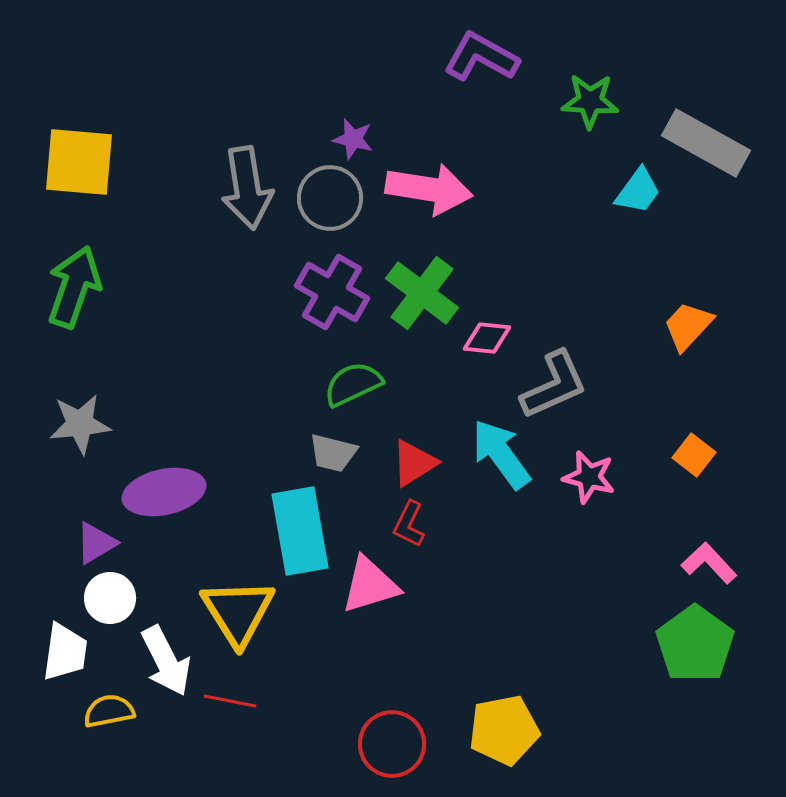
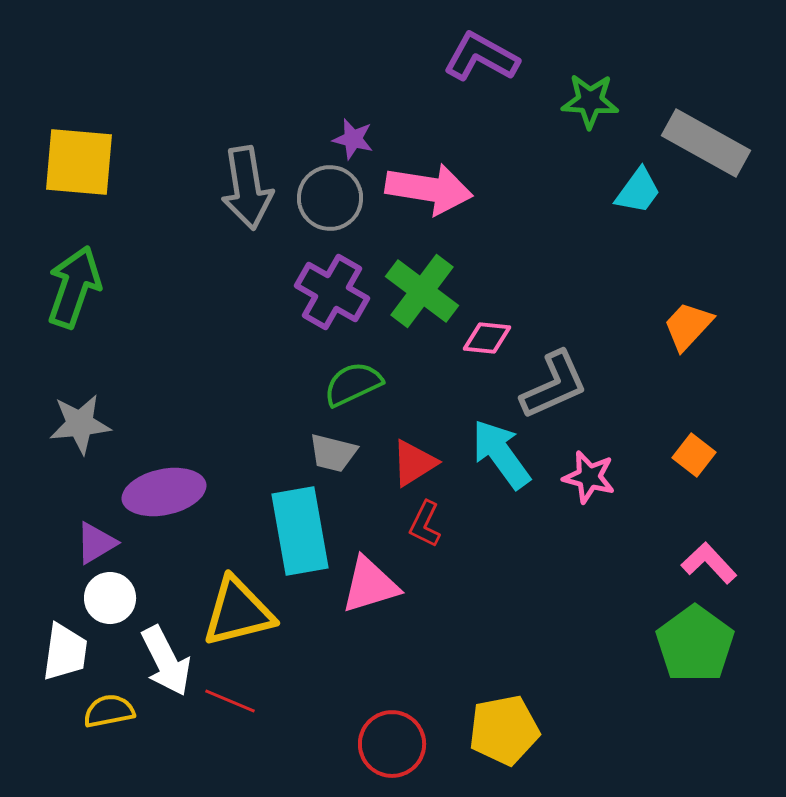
green cross: moved 2 px up
red L-shape: moved 16 px right
yellow triangle: rotated 48 degrees clockwise
red line: rotated 12 degrees clockwise
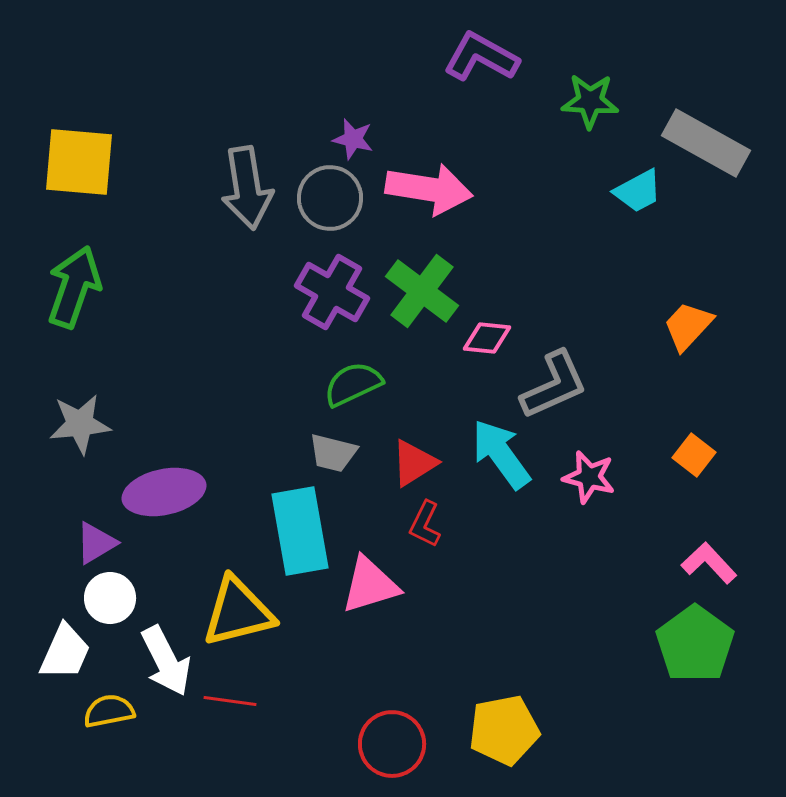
cyan trapezoid: rotated 26 degrees clockwise
white trapezoid: rotated 16 degrees clockwise
red line: rotated 15 degrees counterclockwise
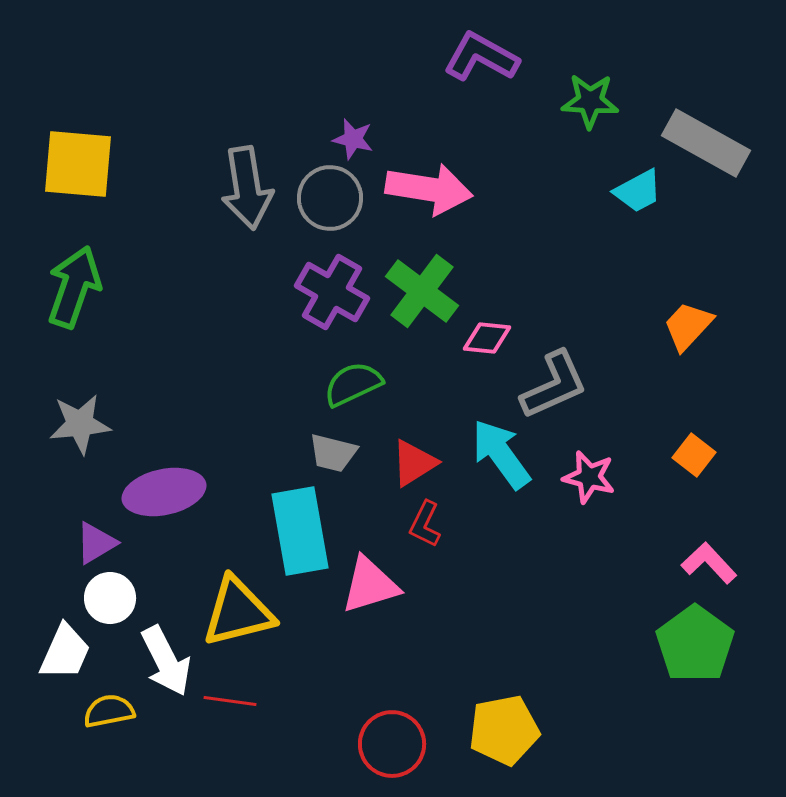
yellow square: moved 1 px left, 2 px down
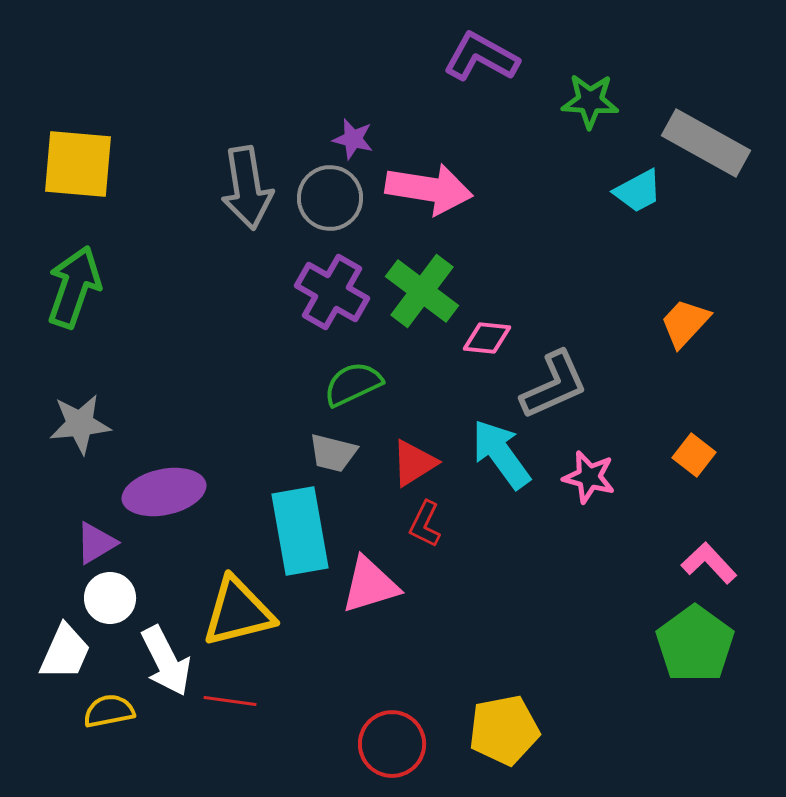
orange trapezoid: moved 3 px left, 3 px up
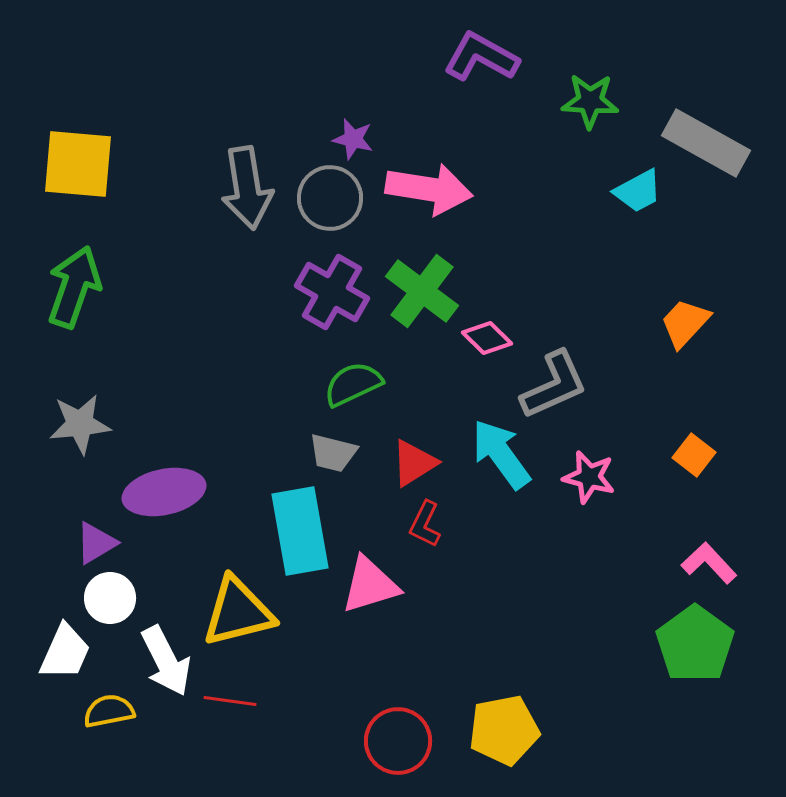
pink diamond: rotated 39 degrees clockwise
red circle: moved 6 px right, 3 px up
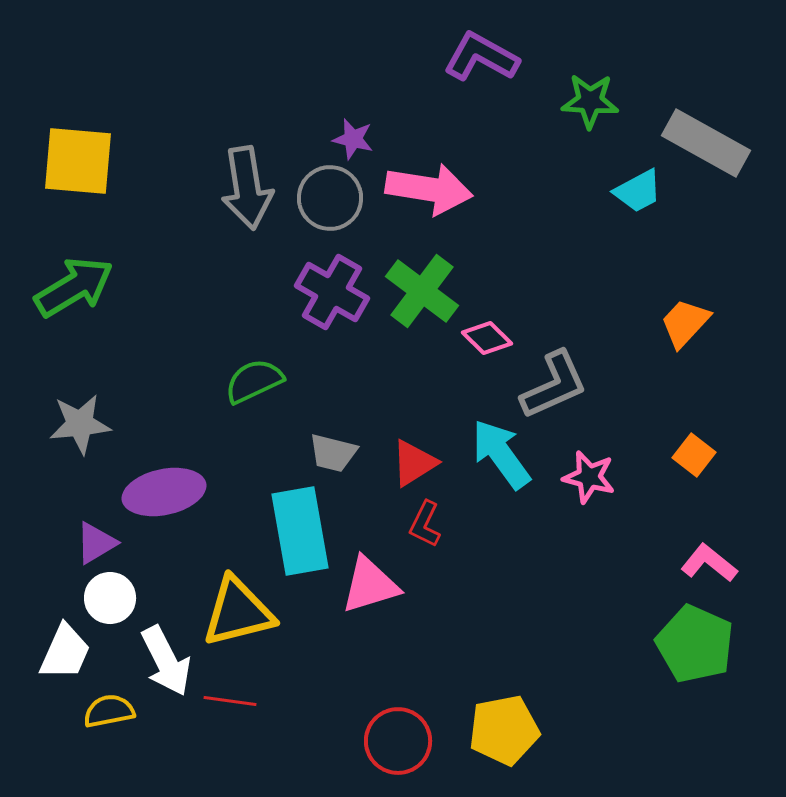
yellow square: moved 3 px up
green arrow: rotated 40 degrees clockwise
green semicircle: moved 99 px left, 3 px up
pink L-shape: rotated 8 degrees counterclockwise
green pentagon: rotated 12 degrees counterclockwise
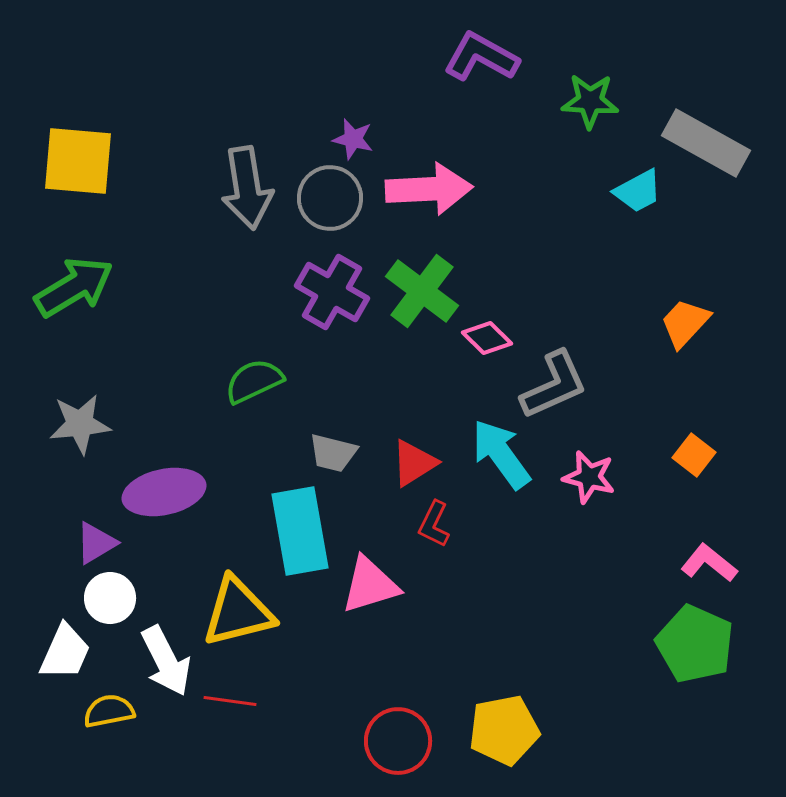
pink arrow: rotated 12 degrees counterclockwise
red L-shape: moved 9 px right
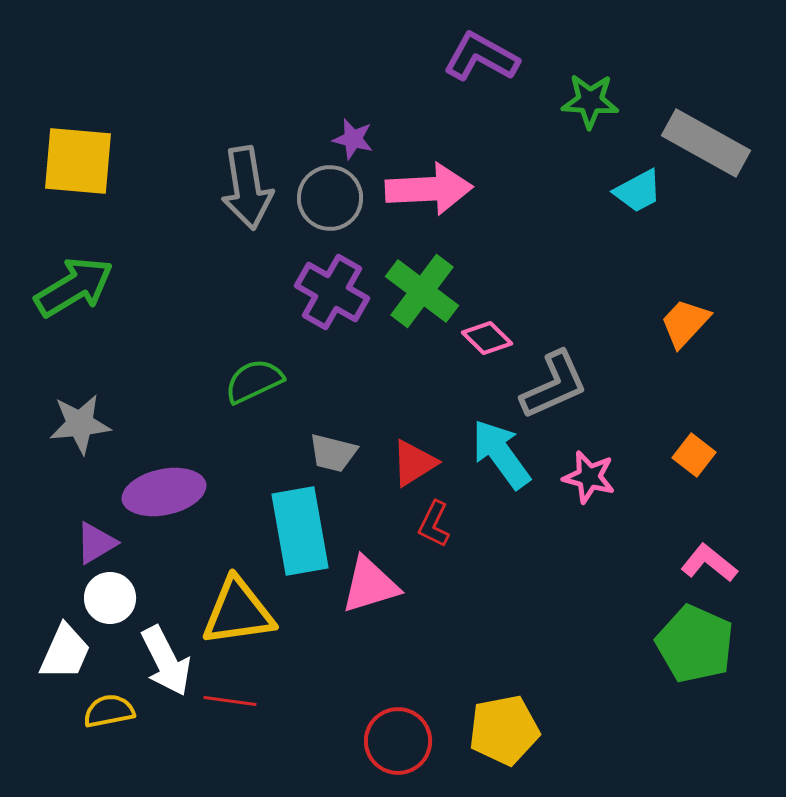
yellow triangle: rotated 6 degrees clockwise
